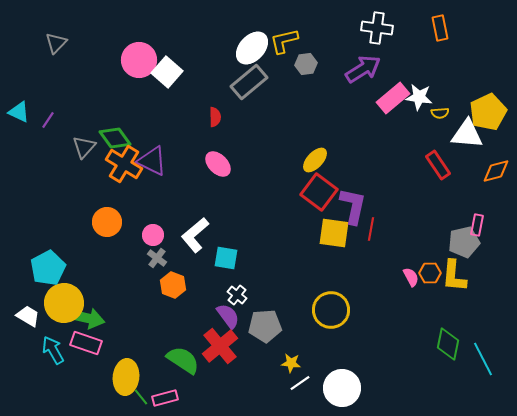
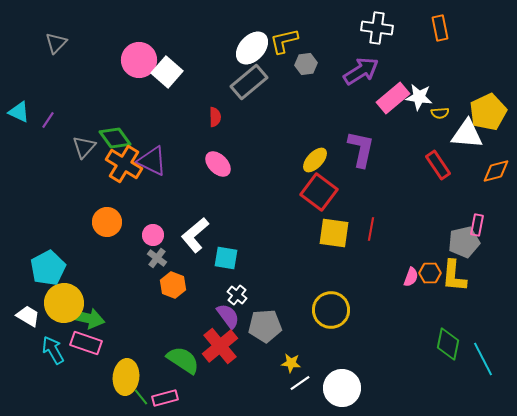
purple arrow at (363, 69): moved 2 px left, 2 px down
purple L-shape at (353, 206): moved 8 px right, 57 px up
pink semicircle at (411, 277): rotated 48 degrees clockwise
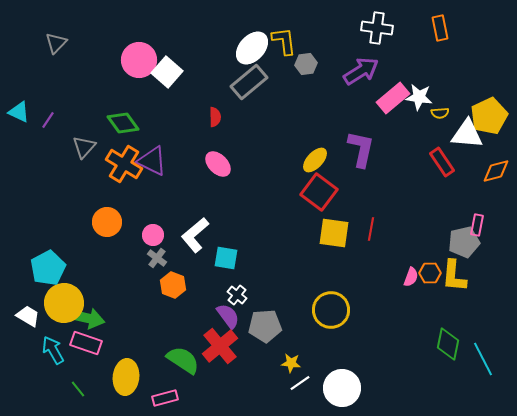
yellow L-shape at (284, 41): rotated 96 degrees clockwise
yellow pentagon at (488, 112): moved 1 px right, 4 px down
green diamond at (115, 138): moved 8 px right, 15 px up
red rectangle at (438, 165): moved 4 px right, 3 px up
green line at (141, 397): moved 63 px left, 8 px up
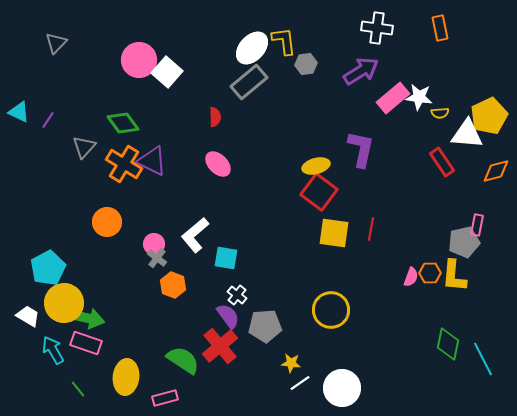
yellow ellipse at (315, 160): moved 1 px right, 6 px down; rotated 32 degrees clockwise
pink circle at (153, 235): moved 1 px right, 9 px down
